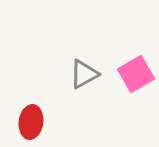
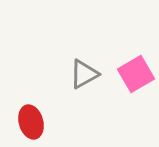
red ellipse: rotated 24 degrees counterclockwise
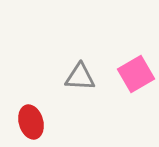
gray triangle: moved 4 px left, 3 px down; rotated 32 degrees clockwise
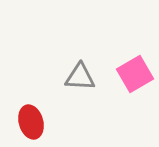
pink square: moved 1 px left
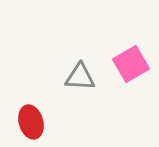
pink square: moved 4 px left, 10 px up
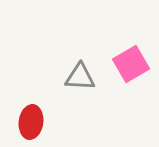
red ellipse: rotated 24 degrees clockwise
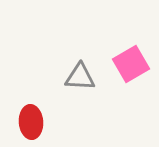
red ellipse: rotated 12 degrees counterclockwise
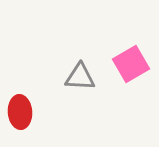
red ellipse: moved 11 px left, 10 px up
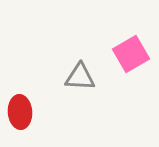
pink square: moved 10 px up
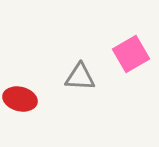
red ellipse: moved 13 px up; rotated 72 degrees counterclockwise
